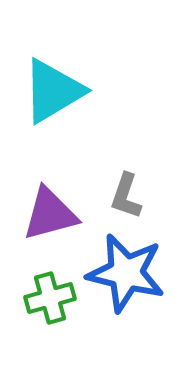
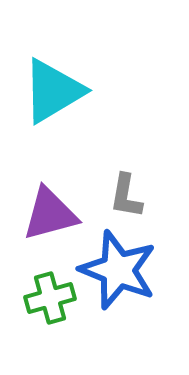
gray L-shape: rotated 9 degrees counterclockwise
blue star: moved 8 px left, 3 px up; rotated 8 degrees clockwise
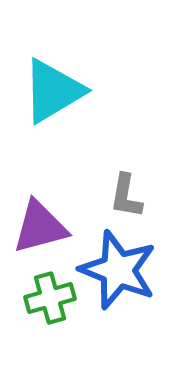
purple triangle: moved 10 px left, 13 px down
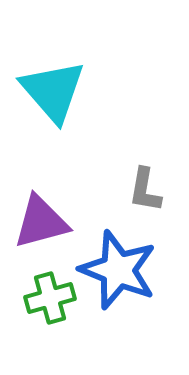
cyan triangle: rotated 40 degrees counterclockwise
gray L-shape: moved 19 px right, 6 px up
purple triangle: moved 1 px right, 5 px up
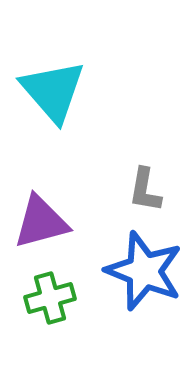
blue star: moved 26 px right, 1 px down
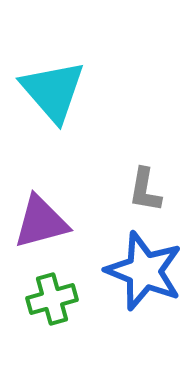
green cross: moved 2 px right, 1 px down
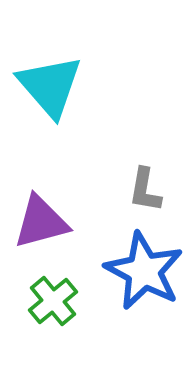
cyan triangle: moved 3 px left, 5 px up
blue star: rotated 6 degrees clockwise
green cross: moved 1 px right, 2 px down; rotated 24 degrees counterclockwise
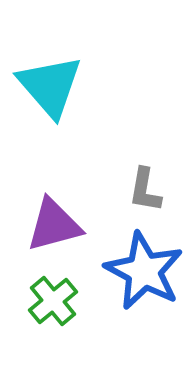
purple triangle: moved 13 px right, 3 px down
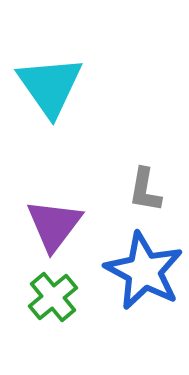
cyan triangle: rotated 6 degrees clockwise
purple triangle: rotated 38 degrees counterclockwise
green cross: moved 4 px up
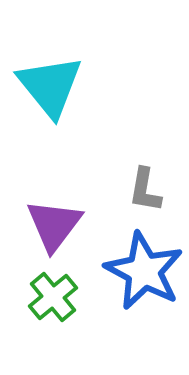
cyan triangle: rotated 4 degrees counterclockwise
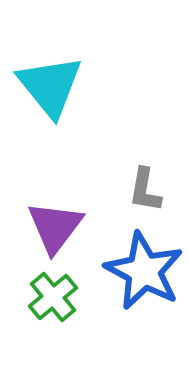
purple triangle: moved 1 px right, 2 px down
